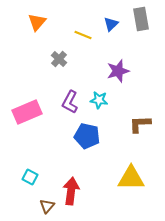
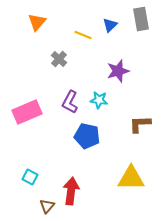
blue triangle: moved 1 px left, 1 px down
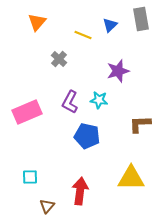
cyan square: rotated 28 degrees counterclockwise
red arrow: moved 9 px right
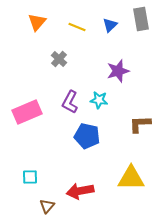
yellow line: moved 6 px left, 8 px up
red arrow: rotated 108 degrees counterclockwise
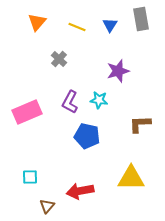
blue triangle: rotated 14 degrees counterclockwise
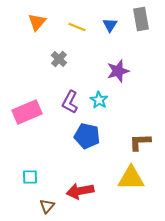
cyan star: rotated 24 degrees clockwise
brown L-shape: moved 18 px down
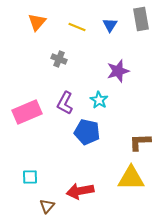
gray cross: rotated 21 degrees counterclockwise
purple L-shape: moved 5 px left, 1 px down
blue pentagon: moved 4 px up
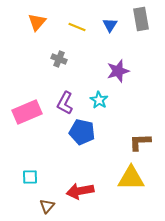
blue pentagon: moved 5 px left
